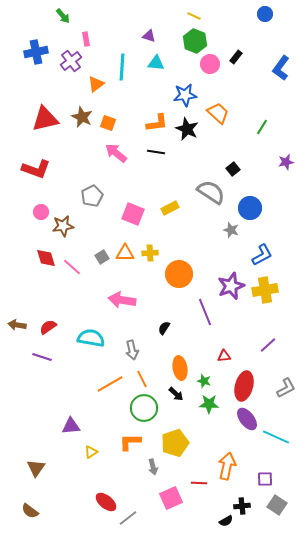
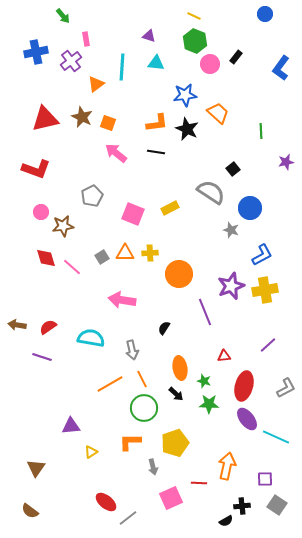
green line at (262, 127): moved 1 px left, 4 px down; rotated 35 degrees counterclockwise
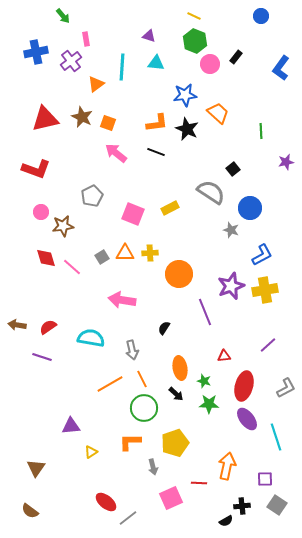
blue circle at (265, 14): moved 4 px left, 2 px down
black line at (156, 152): rotated 12 degrees clockwise
cyan line at (276, 437): rotated 48 degrees clockwise
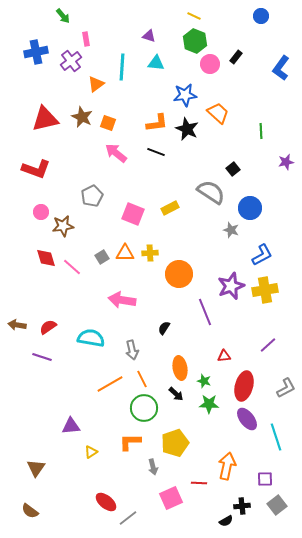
gray square at (277, 505): rotated 18 degrees clockwise
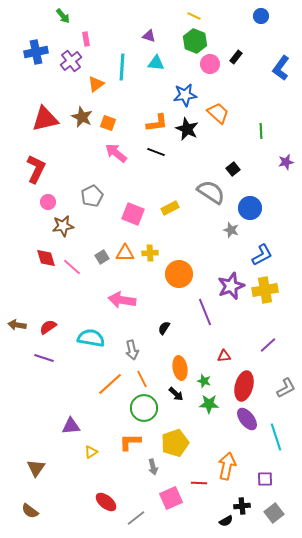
red L-shape at (36, 169): rotated 84 degrees counterclockwise
pink circle at (41, 212): moved 7 px right, 10 px up
purple line at (42, 357): moved 2 px right, 1 px down
orange line at (110, 384): rotated 12 degrees counterclockwise
gray square at (277, 505): moved 3 px left, 8 px down
gray line at (128, 518): moved 8 px right
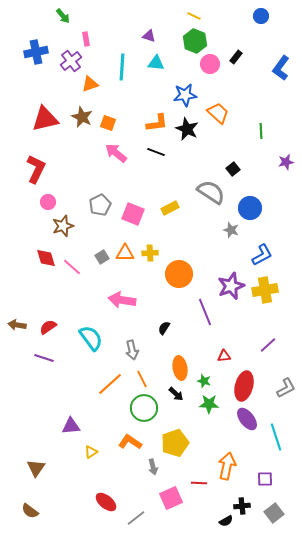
orange triangle at (96, 84): moved 6 px left; rotated 18 degrees clockwise
gray pentagon at (92, 196): moved 8 px right, 9 px down
brown star at (63, 226): rotated 10 degrees counterclockwise
cyan semicircle at (91, 338): rotated 44 degrees clockwise
orange L-shape at (130, 442): rotated 35 degrees clockwise
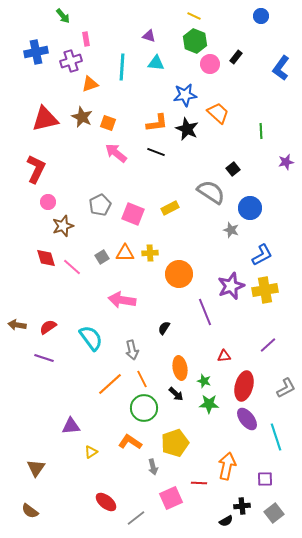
purple cross at (71, 61): rotated 20 degrees clockwise
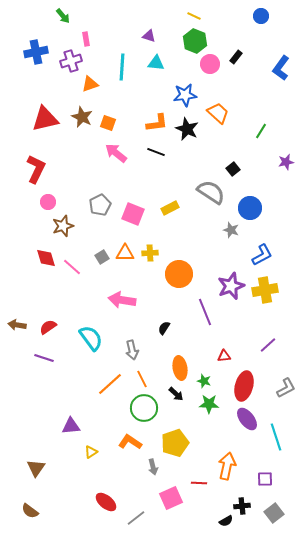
green line at (261, 131): rotated 35 degrees clockwise
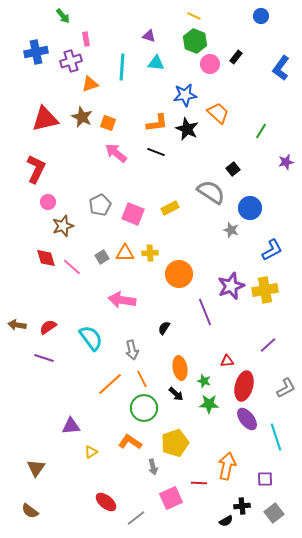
blue L-shape at (262, 255): moved 10 px right, 5 px up
red triangle at (224, 356): moved 3 px right, 5 px down
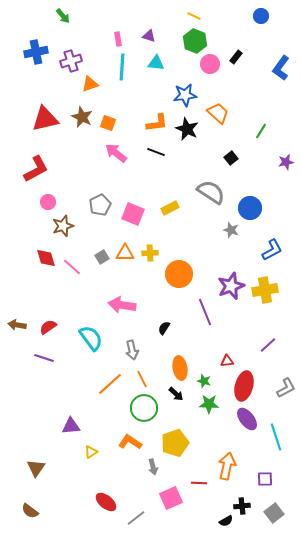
pink rectangle at (86, 39): moved 32 px right
red L-shape at (36, 169): rotated 36 degrees clockwise
black square at (233, 169): moved 2 px left, 11 px up
pink arrow at (122, 300): moved 5 px down
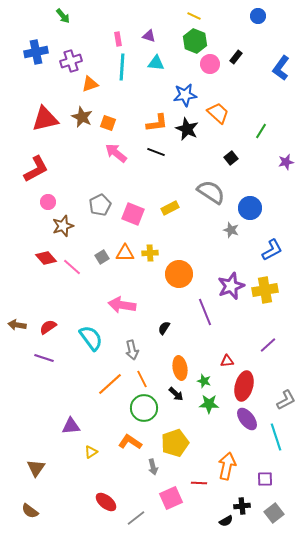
blue circle at (261, 16): moved 3 px left
red diamond at (46, 258): rotated 25 degrees counterclockwise
gray L-shape at (286, 388): moved 12 px down
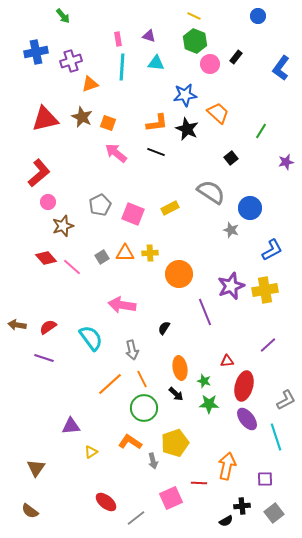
red L-shape at (36, 169): moved 3 px right, 4 px down; rotated 12 degrees counterclockwise
gray arrow at (153, 467): moved 6 px up
